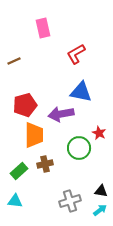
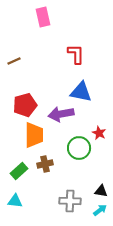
pink rectangle: moved 11 px up
red L-shape: rotated 120 degrees clockwise
gray cross: rotated 20 degrees clockwise
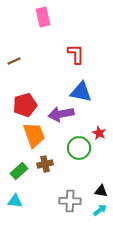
orange trapezoid: rotated 20 degrees counterclockwise
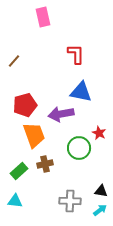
brown line: rotated 24 degrees counterclockwise
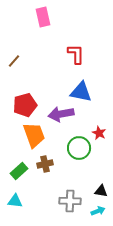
cyan arrow: moved 2 px left, 1 px down; rotated 16 degrees clockwise
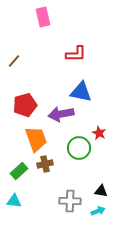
red L-shape: rotated 90 degrees clockwise
orange trapezoid: moved 2 px right, 4 px down
cyan triangle: moved 1 px left
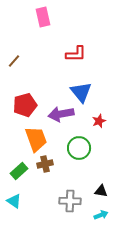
blue triangle: rotated 40 degrees clockwise
red star: moved 12 px up; rotated 24 degrees clockwise
cyan triangle: rotated 28 degrees clockwise
cyan arrow: moved 3 px right, 4 px down
